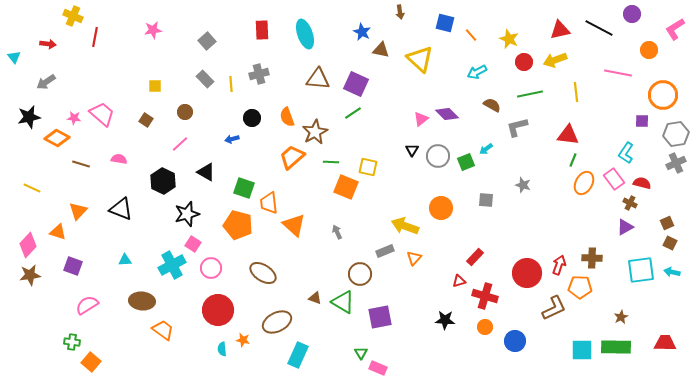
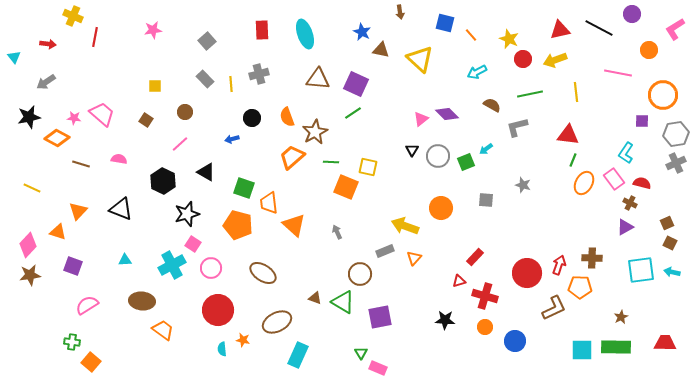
red circle at (524, 62): moved 1 px left, 3 px up
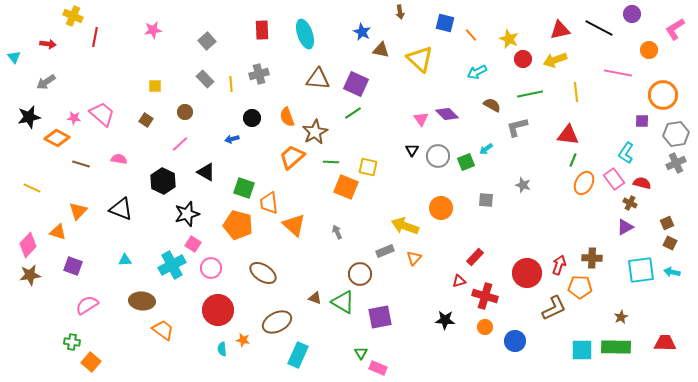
pink triangle at (421, 119): rotated 28 degrees counterclockwise
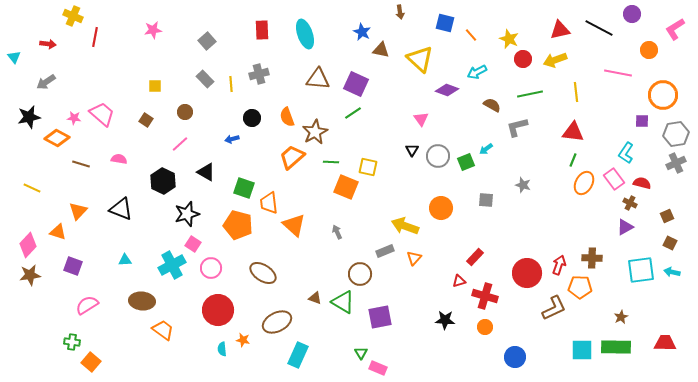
purple diamond at (447, 114): moved 24 px up; rotated 25 degrees counterclockwise
red triangle at (568, 135): moved 5 px right, 3 px up
brown square at (667, 223): moved 7 px up
blue circle at (515, 341): moved 16 px down
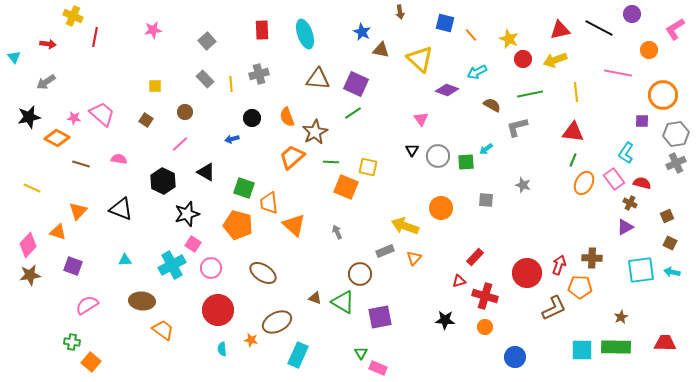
green square at (466, 162): rotated 18 degrees clockwise
orange star at (243, 340): moved 8 px right
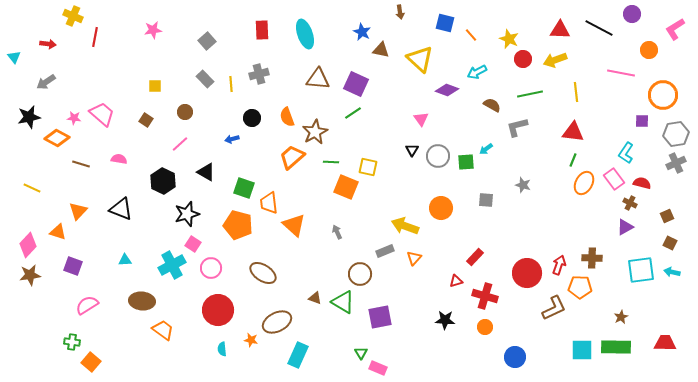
red triangle at (560, 30): rotated 15 degrees clockwise
pink line at (618, 73): moved 3 px right
red triangle at (459, 281): moved 3 px left
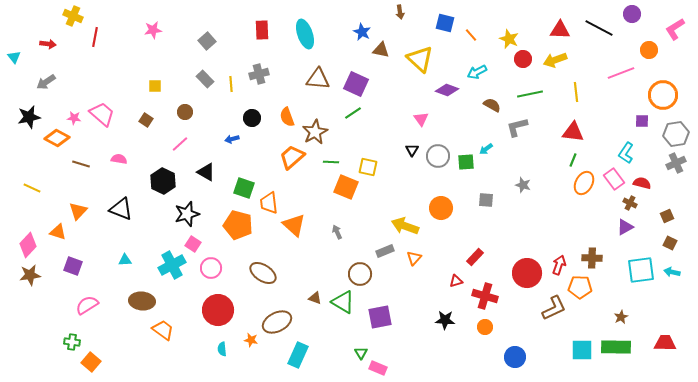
pink line at (621, 73): rotated 32 degrees counterclockwise
